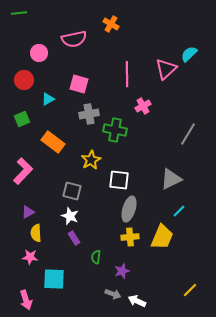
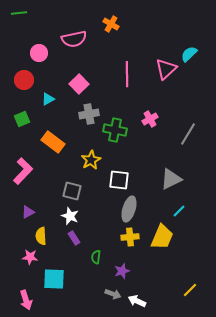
pink square: rotated 30 degrees clockwise
pink cross: moved 7 px right, 13 px down
yellow semicircle: moved 5 px right, 3 px down
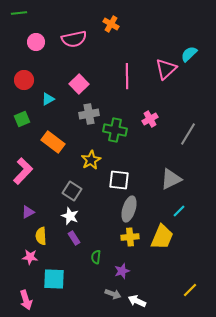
pink circle: moved 3 px left, 11 px up
pink line: moved 2 px down
gray square: rotated 18 degrees clockwise
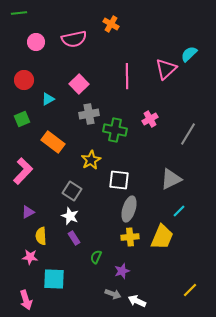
green semicircle: rotated 16 degrees clockwise
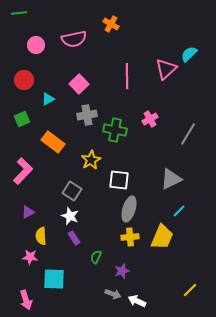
pink circle: moved 3 px down
gray cross: moved 2 px left, 1 px down
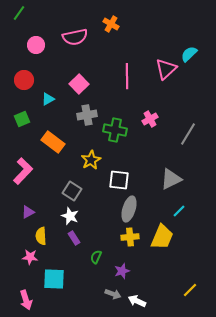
green line: rotated 49 degrees counterclockwise
pink semicircle: moved 1 px right, 2 px up
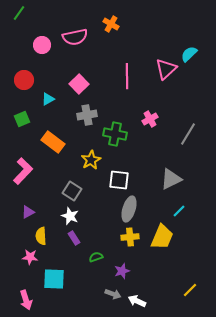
pink circle: moved 6 px right
green cross: moved 4 px down
green semicircle: rotated 48 degrees clockwise
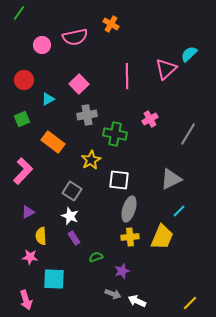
yellow line: moved 13 px down
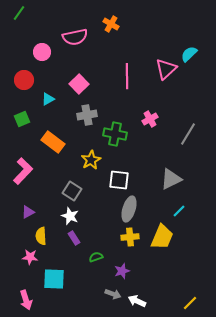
pink circle: moved 7 px down
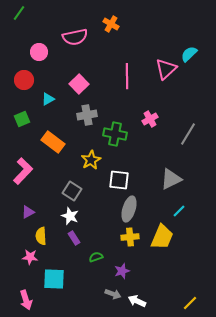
pink circle: moved 3 px left
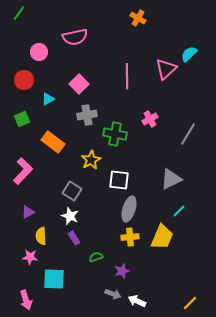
orange cross: moved 27 px right, 6 px up
